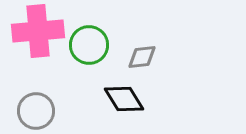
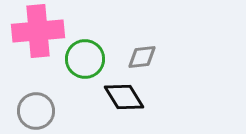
green circle: moved 4 px left, 14 px down
black diamond: moved 2 px up
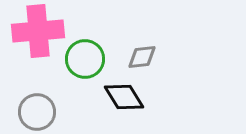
gray circle: moved 1 px right, 1 px down
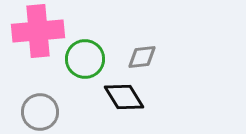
gray circle: moved 3 px right
